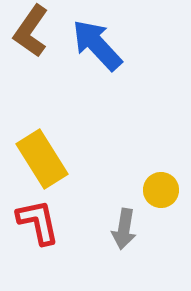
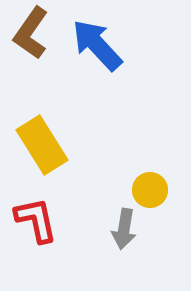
brown L-shape: moved 2 px down
yellow rectangle: moved 14 px up
yellow circle: moved 11 px left
red L-shape: moved 2 px left, 2 px up
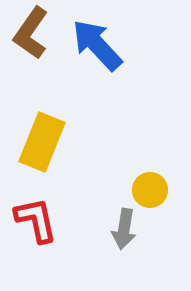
yellow rectangle: moved 3 px up; rotated 54 degrees clockwise
